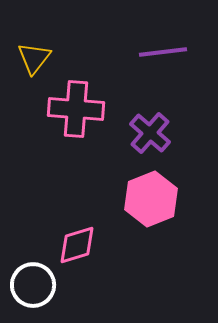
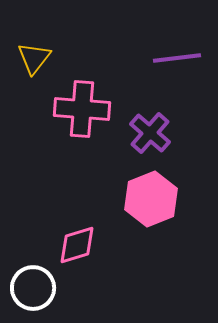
purple line: moved 14 px right, 6 px down
pink cross: moved 6 px right
white circle: moved 3 px down
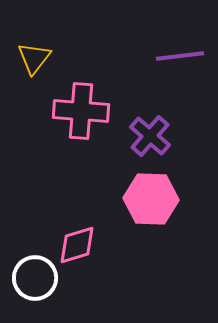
purple line: moved 3 px right, 2 px up
pink cross: moved 1 px left, 2 px down
purple cross: moved 3 px down
pink hexagon: rotated 24 degrees clockwise
white circle: moved 2 px right, 10 px up
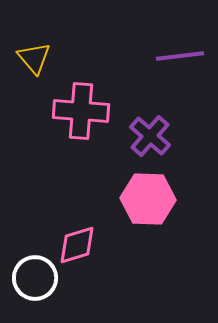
yellow triangle: rotated 18 degrees counterclockwise
pink hexagon: moved 3 px left
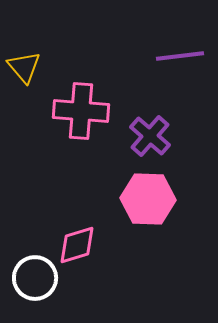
yellow triangle: moved 10 px left, 9 px down
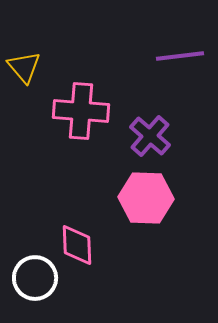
pink hexagon: moved 2 px left, 1 px up
pink diamond: rotated 75 degrees counterclockwise
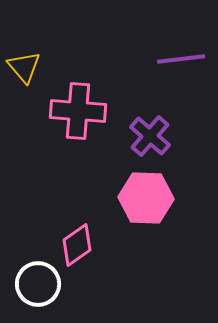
purple line: moved 1 px right, 3 px down
pink cross: moved 3 px left
pink diamond: rotated 57 degrees clockwise
white circle: moved 3 px right, 6 px down
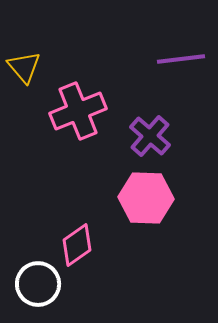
pink cross: rotated 26 degrees counterclockwise
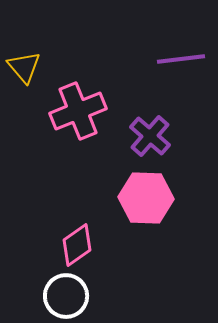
white circle: moved 28 px right, 12 px down
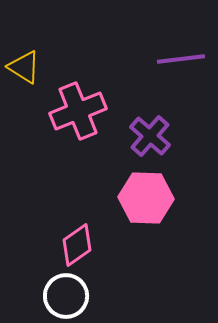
yellow triangle: rotated 18 degrees counterclockwise
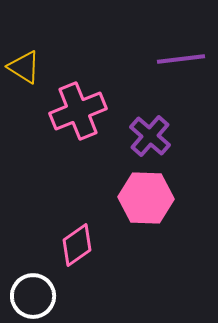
white circle: moved 33 px left
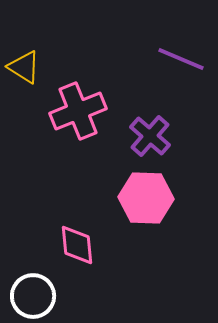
purple line: rotated 30 degrees clockwise
pink diamond: rotated 60 degrees counterclockwise
